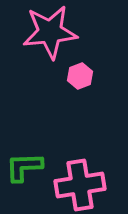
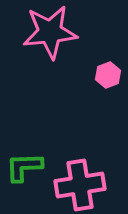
pink hexagon: moved 28 px right, 1 px up
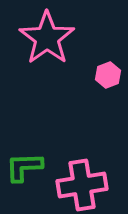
pink star: moved 3 px left, 6 px down; rotated 30 degrees counterclockwise
pink cross: moved 2 px right
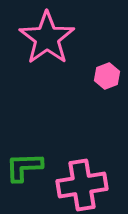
pink hexagon: moved 1 px left, 1 px down
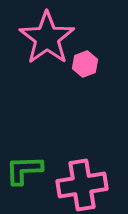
pink hexagon: moved 22 px left, 12 px up
green L-shape: moved 3 px down
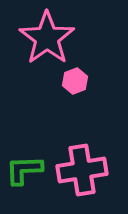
pink hexagon: moved 10 px left, 17 px down
pink cross: moved 15 px up
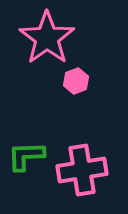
pink hexagon: moved 1 px right
green L-shape: moved 2 px right, 14 px up
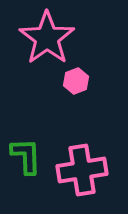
green L-shape: rotated 90 degrees clockwise
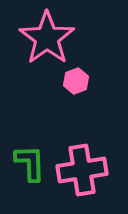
green L-shape: moved 4 px right, 7 px down
